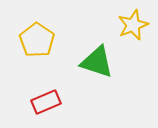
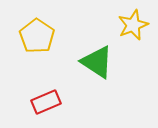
yellow pentagon: moved 4 px up
green triangle: rotated 15 degrees clockwise
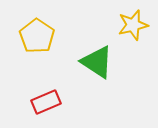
yellow star: rotated 8 degrees clockwise
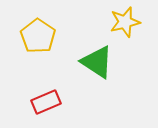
yellow star: moved 8 px left, 3 px up
yellow pentagon: moved 1 px right
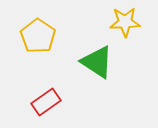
yellow star: rotated 12 degrees clockwise
red rectangle: rotated 12 degrees counterclockwise
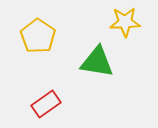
green triangle: rotated 24 degrees counterclockwise
red rectangle: moved 2 px down
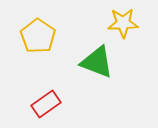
yellow star: moved 2 px left, 1 px down
green triangle: rotated 12 degrees clockwise
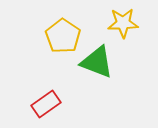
yellow pentagon: moved 25 px right
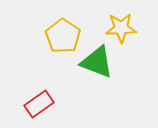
yellow star: moved 2 px left, 5 px down
red rectangle: moved 7 px left
